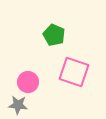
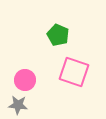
green pentagon: moved 4 px right
pink circle: moved 3 px left, 2 px up
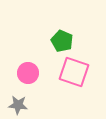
green pentagon: moved 4 px right, 6 px down
pink circle: moved 3 px right, 7 px up
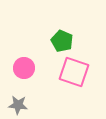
pink circle: moved 4 px left, 5 px up
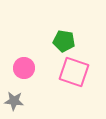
green pentagon: moved 2 px right; rotated 15 degrees counterclockwise
gray star: moved 4 px left, 4 px up
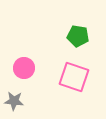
green pentagon: moved 14 px right, 5 px up
pink square: moved 5 px down
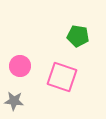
pink circle: moved 4 px left, 2 px up
pink square: moved 12 px left
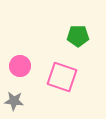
green pentagon: rotated 10 degrees counterclockwise
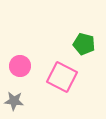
green pentagon: moved 6 px right, 8 px down; rotated 15 degrees clockwise
pink square: rotated 8 degrees clockwise
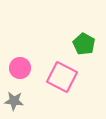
green pentagon: rotated 15 degrees clockwise
pink circle: moved 2 px down
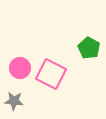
green pentagon: moved 5 px right, 4 px down
pink square: moved 11 px left, 3 px up
